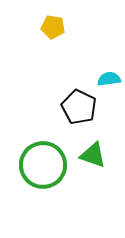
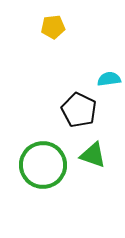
yellow pentagon: rotated 15 degrees counterclockwise
black pentagon: moved 3 px down
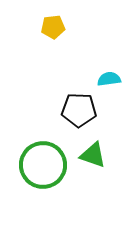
black pentagon: rotated 24 degrees counterclockwise
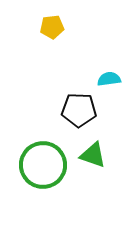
yellow pentagon: moved 1 px left
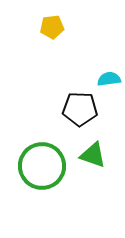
black pentagon: moved 1 px right, 1 px up
green circle: moved 1 px left, 1 px down
